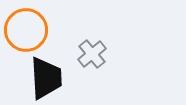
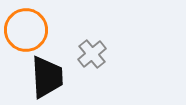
black trapezoid: moved 1 px right, 1 px up
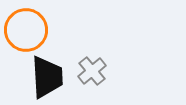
gray cross: moved 17 px down
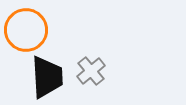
gray cross: moved 1 px left
